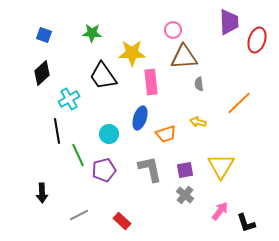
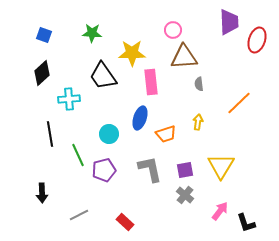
cyan cross: rotated 25 degrees clockwise
yellow arrow: rotated 84 degrees clockwise
black line: moved 7 px left, 3 px down
red rectangle: moved 3 px right, 1 px down
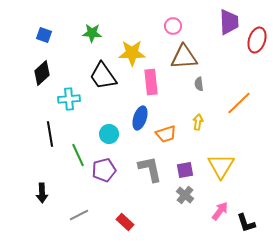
pink circle: moved 4 px up
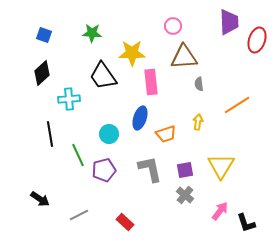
orange line: moved 2 px left, 2 px down; rotated 12 degrees clockwise
black arrow: moved 2 px left, 6 px down; rotated 54 degrees counterclockwise
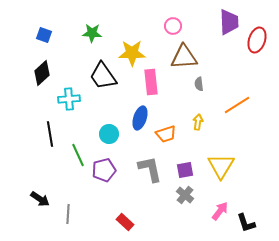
gray line: moved 11 px left, 1 px up; rotated 60 degrees counterclockwise
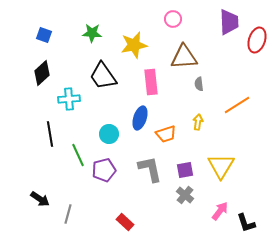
pink circle: moved 7 px up
yellow star: moved 2 px right, 8 px up; rotated 12 degrees counterclockwise
gray line: rotated 12 degrees clockwise
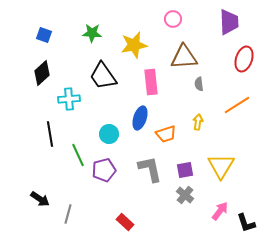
red ellipse: moved 13 px left, 19 px down
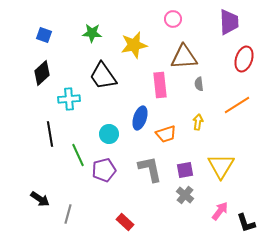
pink rectangle: moved 9 px right, 3 px down
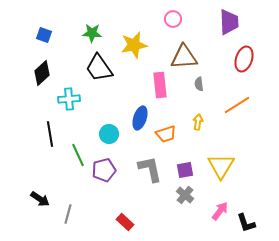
black trapezoid: moved 4 px left, 8 px up
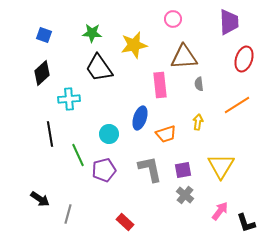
purple square: moved 2 px left
